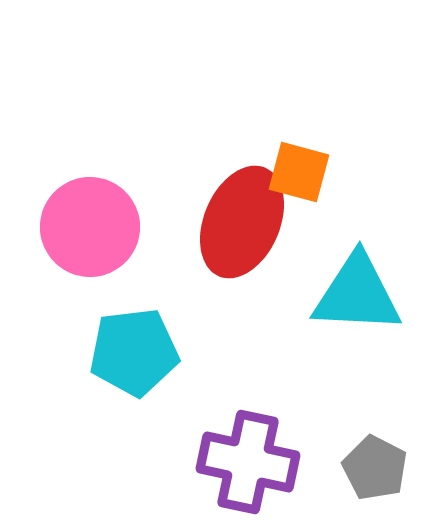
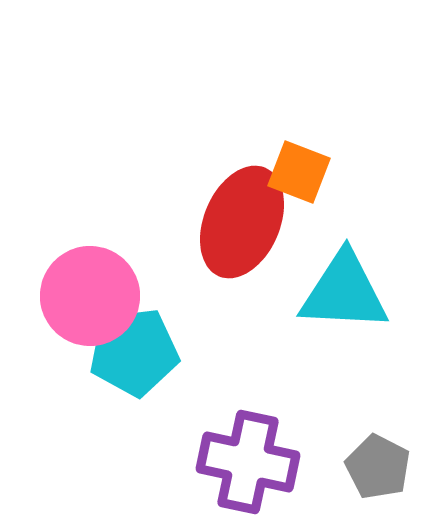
orange square: rotated 6 degrees clockwise
pink circle: moved 69 px down
cyan triangle: moved 13 px left, 2 px up
gray pentagon: moved 3 px right, 1 px up
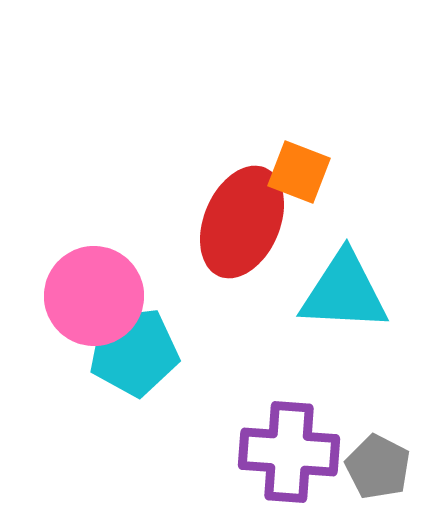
pink circle: moved 4 px right
purple cross: moved 41 px right, 10 px up; rotated 8 degrees counterclockwise
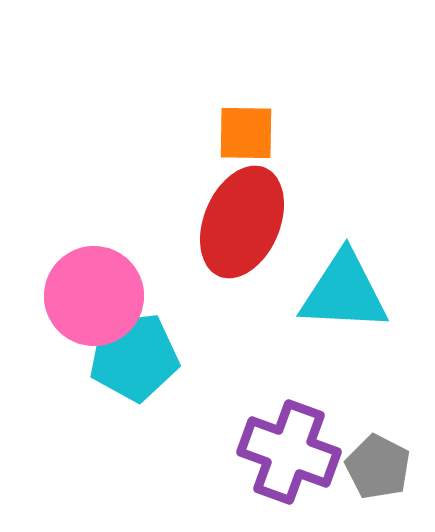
orange square: moved 53 px left, 39 px up; rotated 20 degrees counterclockwise
cyan pentagon: moved 5 px down
purple cross: rotated 16 degrees clockwise
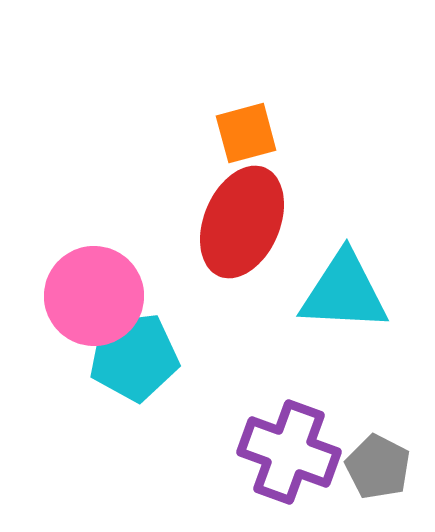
orange square: rotated 16 degrees counterclockwise
